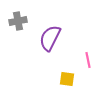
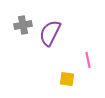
gray cross: moved 5 px right, 4 px down
purple semicircle: moved 5 px up
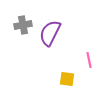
pink line: moved 1 px right
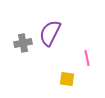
gray cross: moved 18 px down
pink line: moved 2 px left, 2 px up
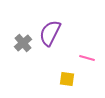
gray cross: rotated 30 degrees counterclockwise
pink line: rotated 63 degrees counterclockwise
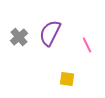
gray cross: moved 4 px left, 6 px up
pink line: moved 13 px up; rotated 49 degrees clockwise
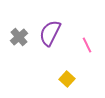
yellow square: rotated 35 degrees clockwise
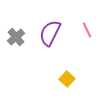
gray cross: moved 3 px left
pink line: moved 15 px up
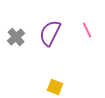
yellow square: moved 12 px left, 8 px down; rotated 21 degrees counterclockwise
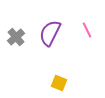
yellow square: moved 4 px right, 4 px up
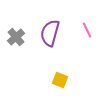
purple semicircle: rotated 12 degrees counterclockwise
yellow square: moved 1 px right, 3 px up
